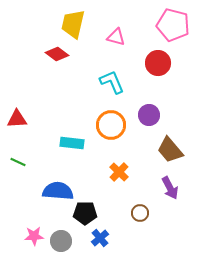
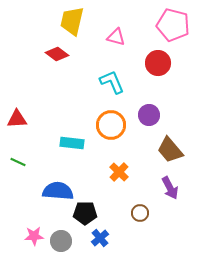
yellow trapezoid: moved 1 px left, 3 px up
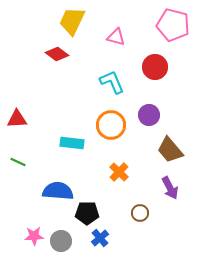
yellow trapezoid: rotated 12 degrees clockwise
red circle: moved 3 px left, 4 px down
black pentagon: moved 2 px right
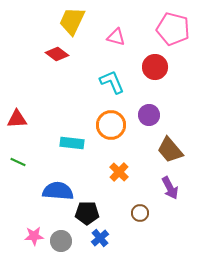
pink pentagon: moved 4 px down
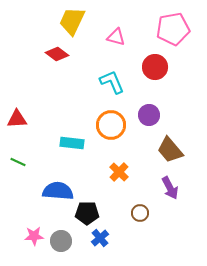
pink pentagon: rotated 24 degrees counterclockwise
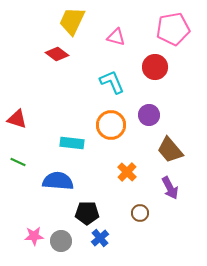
red triangle: rotated 20 degrees clockwise
orange cross: moved 8 px right
blue semicircle: moved 10 px up
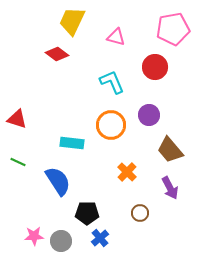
blue semicircle: rotated 52 degrees clockwise
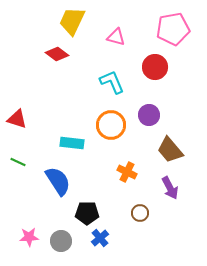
orange cross: rotated 18 degrees counterclockwise
pink star: moved 5 px left, 1 px down
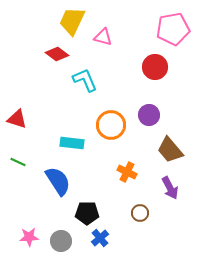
pink triangle: moved 13 px left
cyan L-shape: moved 27 px left, 2 px up
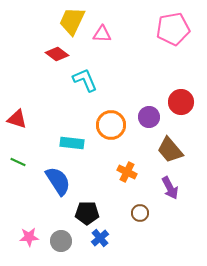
pink triangle: moved 1 px left, 3 px up; rotated 12 degrees counterclockwise
red circle: moved 26 px right, 35 px down
purple circle: moved 2 px down
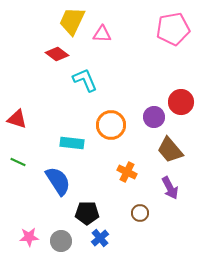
purple circle: moved 5 px right
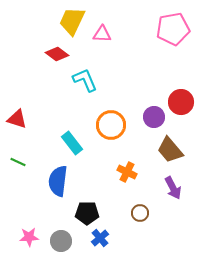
cyan rectangle: rotated 45 degrees clockwise
blue semicircle: rotated 140 degrees counterclockwise
purple arrow: moved 3 px right
